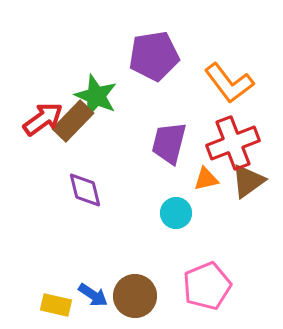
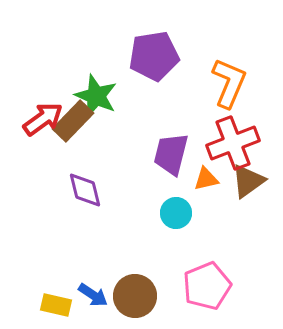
orange L-shape: rotated 120 degrees counterclockwise
purple trapezoid: moved 2 px right, 11 px down
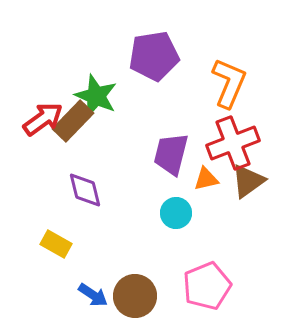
yellow rectangle: moved 61 px up; rotated 16 degrees clockwise
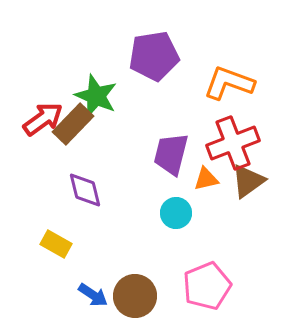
orange L-shape: rotated 93 degrees counterclockwise
brown rectangle: moved 3 px down
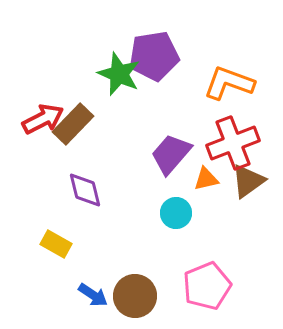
green star: moved 23 px right, 22 px up
red arrow: rotated 9 degrees clockwise
purple trapezoid: rotated 27 degrees clockwise
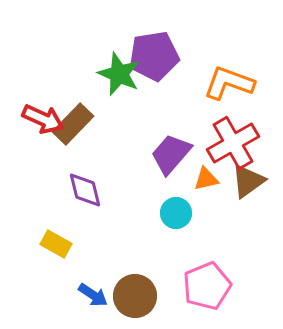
red arrow: rotated 51 degrees clockwise
red cross: rotated 9 degrees counterclockwise
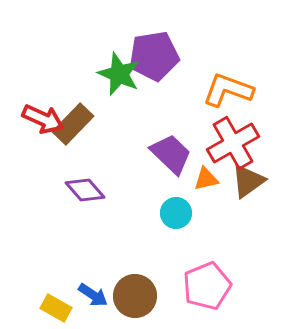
orange L-shape: moved 1 px left, 7 px down
purple trapezoid: rotated 93 degrees clockwise
purple diamond: rotated 27 degrees counterclockwise
yellow rectangle: moved 64 px down
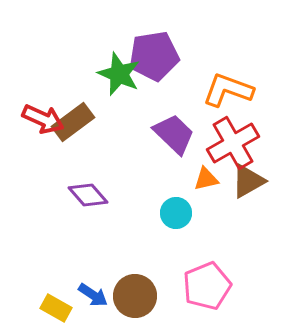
brown rectangle: moved 2 px up; rotated 9 degrees clockwise
purple trapezoid: moved 3 px right, 20 px up
brown triangle: rotated 6 degrees clockwise
purple diamond: moved 3 px right, 5 px down
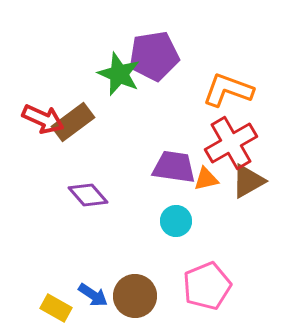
purple trapezoid: moved 33 px down; rotated 36 degrees counterclockwise
red cross: moved 2 px left
cyan circle: moved 8 px down
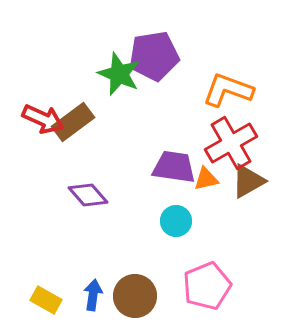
blue arrow: rotated 116 degrees counterclockwise
yellow rectangle: moved 10 px left, 8 px up
